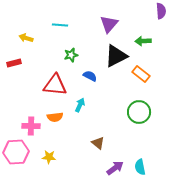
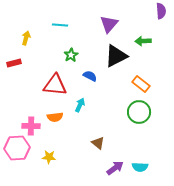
yellow arrow: rotated 88 degrees clockwise
green star: rotated 16 degrees counterclockwise
orange rectangle: moved 10 px down
pink hexagon: moved 1 px right, 4 px up
cyan semicircle: rotated 77 degrees counterclockwise
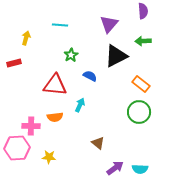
purple semicircle: moved 18 px left
cyan semicircle: moved 2 px down
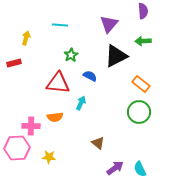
red triangle: moved 3 px right, 2 px up
cyan arrow: moved 1 px right, 2 px up
cyan semicircle: rotated 63 degrees clockwise
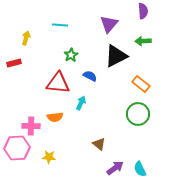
green circle: moved 1 px left, 2 px down
brown triangle: moved 1 px right, 1 px down
